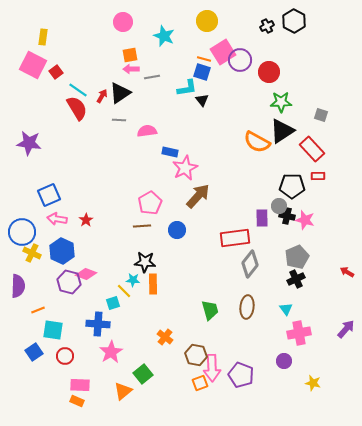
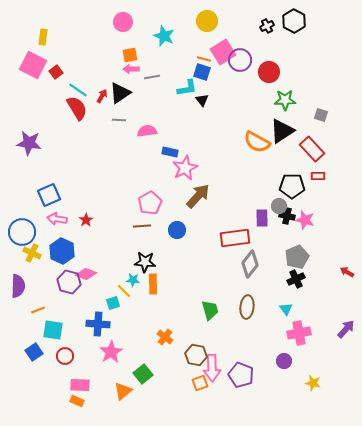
green star at (281, 102): moved 4 px right, 2 px up
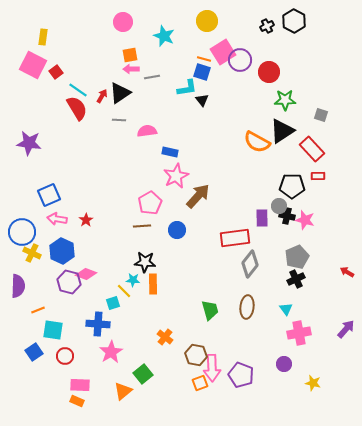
pink star at (185, 168): moved 9 px left, 8 px down
purple circle at (284, 361): moved 3 px down
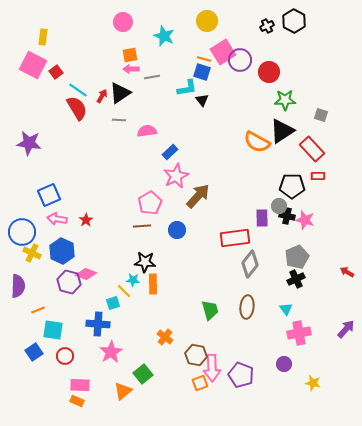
blue rectangle at (170, 152): rotated 56 degrees counterclockwise
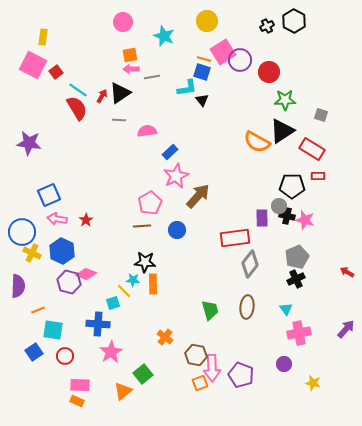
red rectangle at (312, 149): rotated 15 degrees counterclockwise
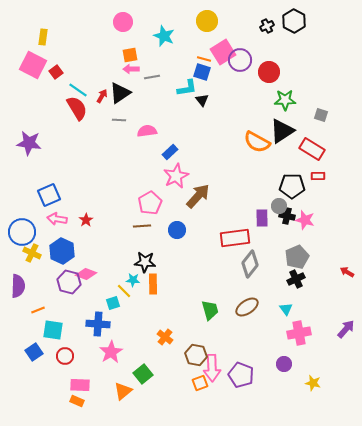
brown ellipse at (247, 307): rotated 50 degrees clockwise
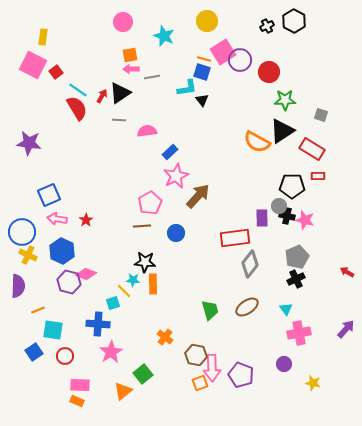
blue circle at (177, 230): moved 1 px left, 3 px down
yellow cross at (32, 253): moved 4 px left, 2 px down
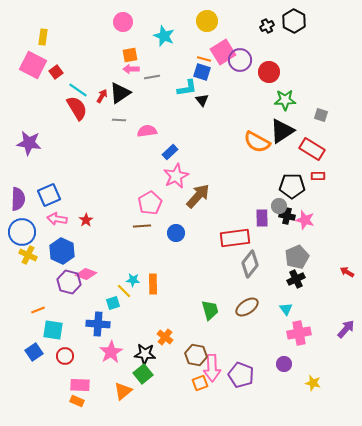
black star at (145, 262): moved 92 px down
purple semicircle at (18, 286): moved 87 px up
